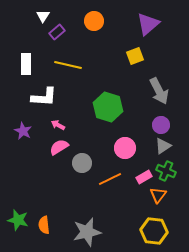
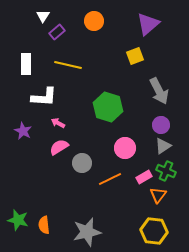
pink arrow: moved 2 px up
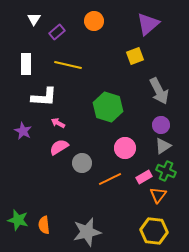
white triangle: moved 9 px left, 3 px down
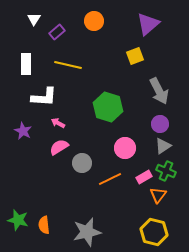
purple circle: moved 1 px left, 1 px up
yellow hexagon: moved 1 px down; rotated 8 degrees clockwise
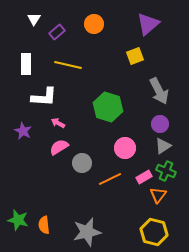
orange circle: moved 3 px down
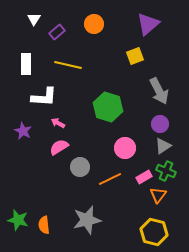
gray circle: moved 2 px left, 4 px down
gray star: moved 12 px up
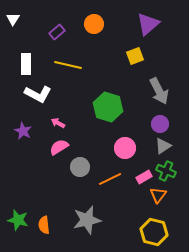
white triangle: moved 21 px left
white L-shape: moved 6 px left, 3 px up; rotated 24 degrees clockwise
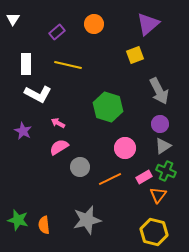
yellow square: moved 1 px up
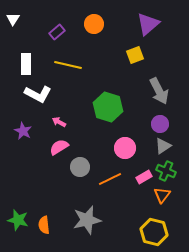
pink arrow: moved 1 px right, 1 px up
orange triangle: moved 4 px right
